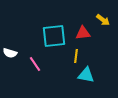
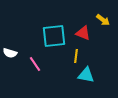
red triangle: rotated 28 degrees clockwise
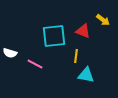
red triangle: moved 2 px up
pink line: rotated 28 degrees counterclockwise
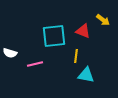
pink line: rotated 42 degrees counterclockwise
